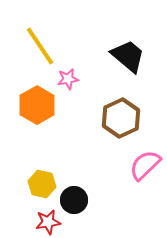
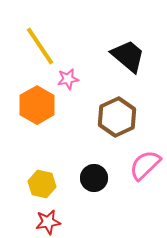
brown hexagon: moved 4 px left, 1 px up
black circle: moved 20 px right, 22 px up
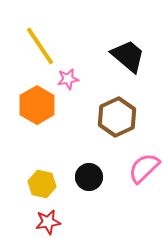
pink semicircle: moved 1 px left, 3 px down
black circle: moved 5 px left, 1 px up
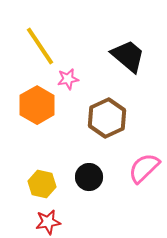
brown hexagon: moved 10 px left, 1 px down
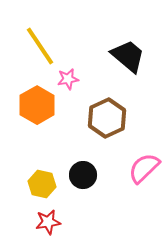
black circle: moved 6 px left, 2 px up
